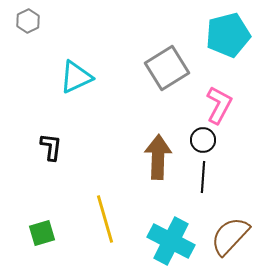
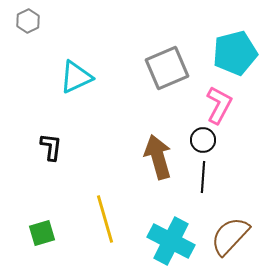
cyan pentagon: moved 7 px right, 18 px down
gray square: rotated 9 degrees clockwise
brown arrow: rotated 18 degrees counterclockwise
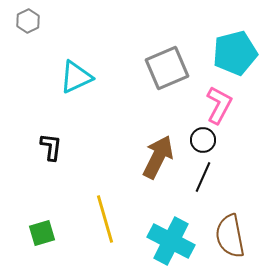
brown arrow: rotated 42 degrees clockwise
black line: rotated 20 degrees clockwise
brown semicircle: rotated 54 degrees counterclockwise
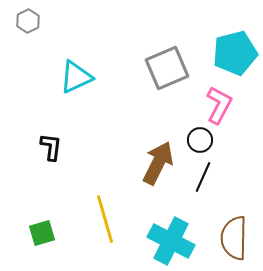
black circle: moved 3 px left
brown arrow: moved 6 px down
brown semicircle: moved 4 px right, 2 px down; rotated 12 degrees clockwise
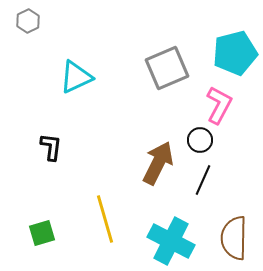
black line: moved 3 px down
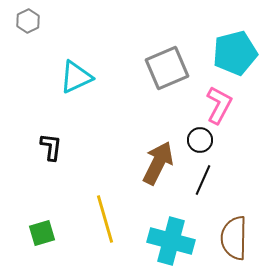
cyan cross: rotated 12 degrees counterclockwise
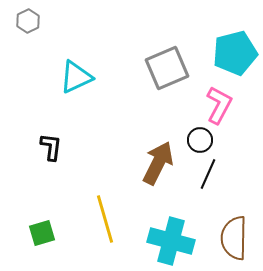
black line: moved 5 px right, 6 px up
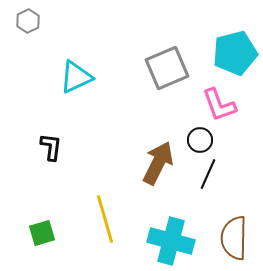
pink L-shape: rotated 132 degrees clockwise
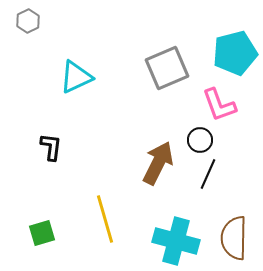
cyan cross: moved 5 px right
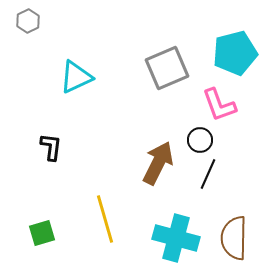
cyan cross: moved 3 px up
